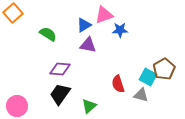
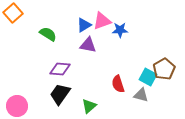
pink triangle: moved 2 px left, 6 px down
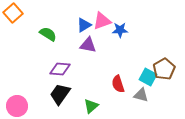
green triangle: moved 2 px right
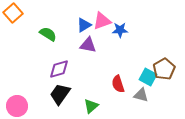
purple diamond: moved 1 px left; rotated 20 degrees counterclockwise
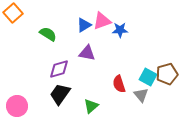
purple triangle: moved 1 px left, 8 px down
brown pentagon: moved 3 px right, 5 px down; rotated 15 degrees clockwise
red semicircle: moved 1 px right
gray triangle: rotated 35 degrees clockwise
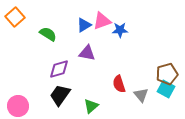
orange square: moved 2 px right, 4 px down
cyan square: moved 18 px right, 12 px down
black trapezoid: moved 1 px down
pink circle: moved 1 px right
